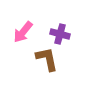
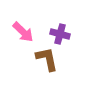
pink arrow: rotated 85 degrees counterclockwise
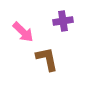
purple cross: moved 3 px right, 13 px up; rotated 24 degrees counterclockwise
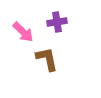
purple cross: moved 6 px left, 1 px down
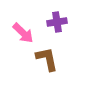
pink arrow: moved 1 px down
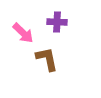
purple cross: rotated 12 degrees clockwise
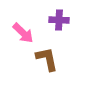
purple cross: moved 2 px right, 2 px up
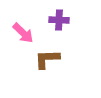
brown L-shape: rotated 80 degrees counterclockwise
